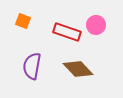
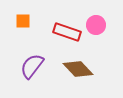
orange square: rotated 21 degrees counterclockwise
purple semicircle: rotated 28 degrees clockwise
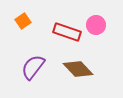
orange square: rotated 35 degrees counterclockwise
purple semicircle: moved 1 px right, 1 px down
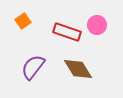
pink circle: moved 1 px right
brown diamond: rotated 12 degrees clockwise
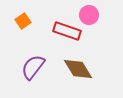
pink circle: moved 8 px left, 10 px up
red rectangle: moved 1 px up
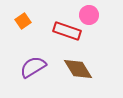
purple semicircle: rotated 20 degrees clockwise
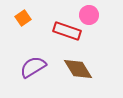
orange square: moved 3 px up
